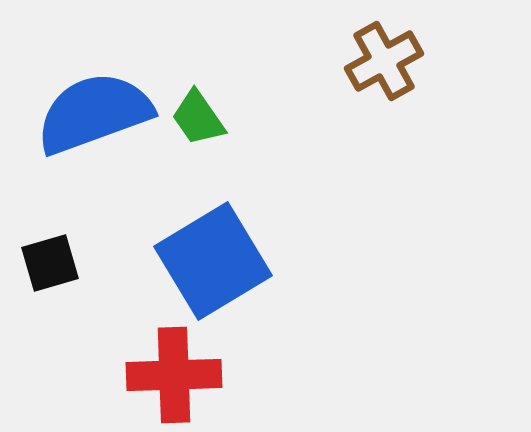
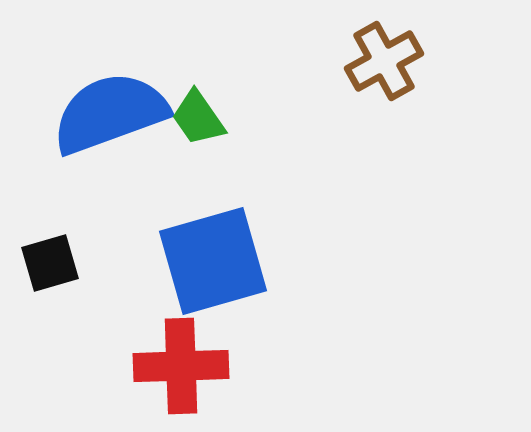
blue semicircle: moved 16 px right
blue square: rotated 15 degrees clockwise
red cross: moved 7 px right, 9 px up
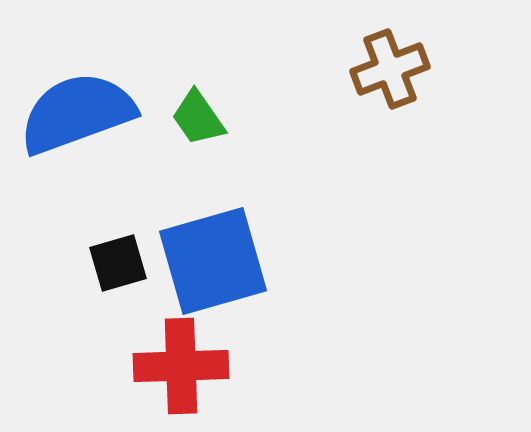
brown cross: moved 6 px right, 8 px down; rotated 8 degrees clockwise
blue semicircle: moved 33 px left
black square: moved 68 px right
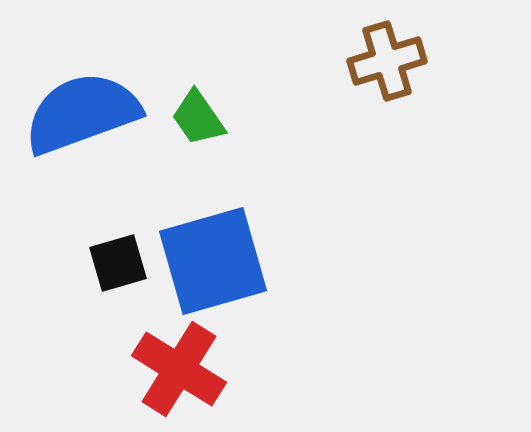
brown cross: moved 3 px left, 8 px up; rotated 4 degrees clockwise
blue semicircle: moved 5 px right
red cross: moved 2 px left, 3 px down; rotated 34 degrees clockwise
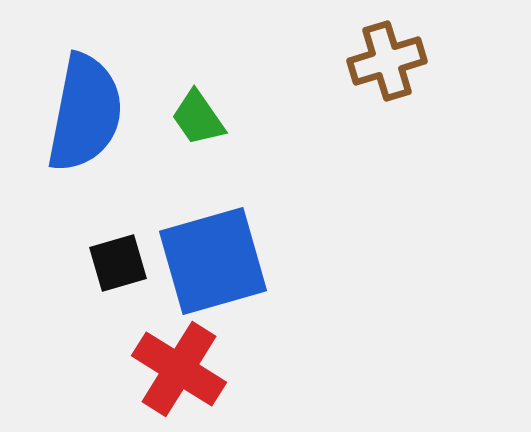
blue semicircle: moved 3 px right; rotated 121 degrees clockwise
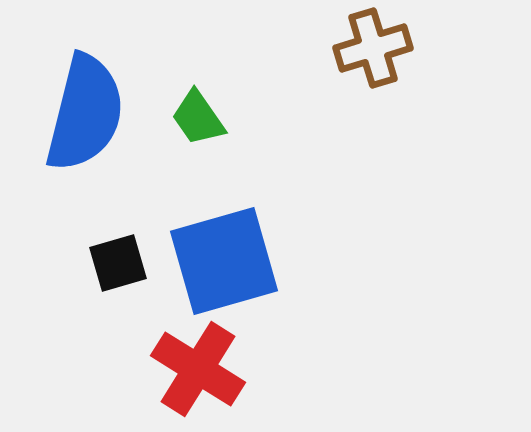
brown cross: moved 14 px left, 13 px up
blue semicircle: rotated 3 degrees clockwise
blue square: moved 11 px right
red cross: moved 19 px right
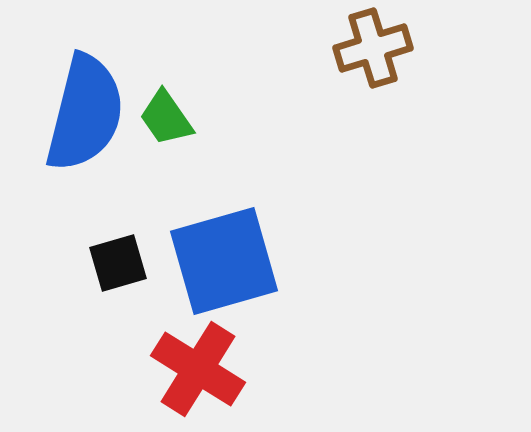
green trapezoid: moved 32 px left
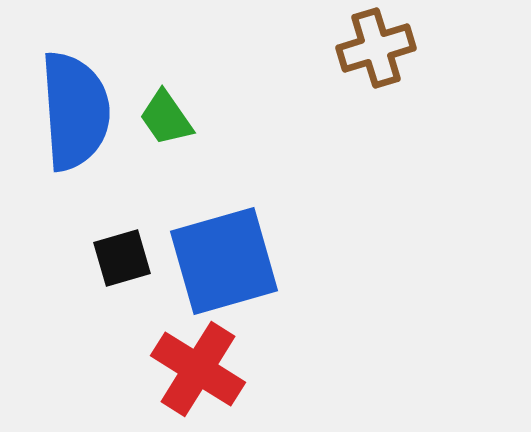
brown cross: moved 3 px right
blue semicircle: moved 10 px left, 2 px up; rotated 18 degrees counterclockwise
black square: moved 4 px right, 5 px up
